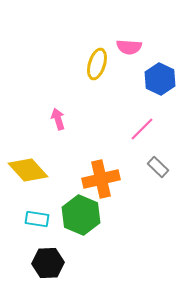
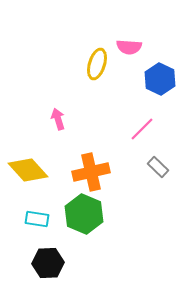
orange cross: moved 10 px left, 7 px up
green hexagon: moved 3 px right, 1 px up
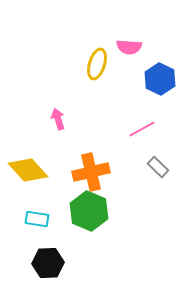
pink line: rotated 16 degrees clockwise
green hexagon: moved 5 px right, 3 px up
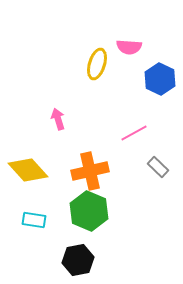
pink line: moved 8 px left, 4 px down
orange cross: moved 1 px left, 1 px up
cyan rectangle: moved 3 px left, 1 px down
black hexagon: moved 30 px right, 3 px up; rotated 8 degrees counterclockwise
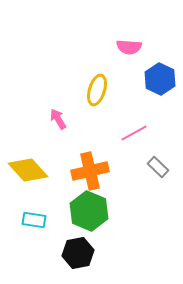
yellow ellipse: moved 26 px down
pink arrow: rotated 15 degrees counterclockwise
black hexagon: moved 7 px up
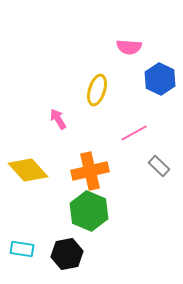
gray rectangle: moved 1 px right, 1 px up
cyan rectangle: moved 12 px left, 29 px down
black hexagon: moved 11 px left, 1 px down
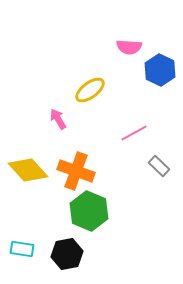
blue hexagon: moved 9 px up
yellow ellipse: moved 7 px left; rotated 36 degrees clockwise
orange cross: moved 14 px left; rotated 33 degrees clockwise
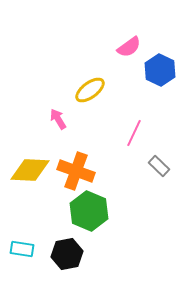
pink semicircle: rotated 40 degrees counterclockwise
pink line: rotated 36 degrees counterclockwise
yellow diamond: moved 2 px right; rotated 45 degrees counterclockwise
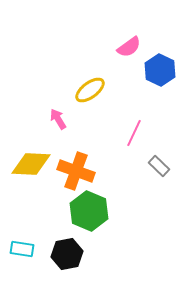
yellow diamond: moved 1 px right, 6 px up
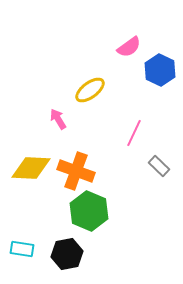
yellow diamond: moved 4 px down
